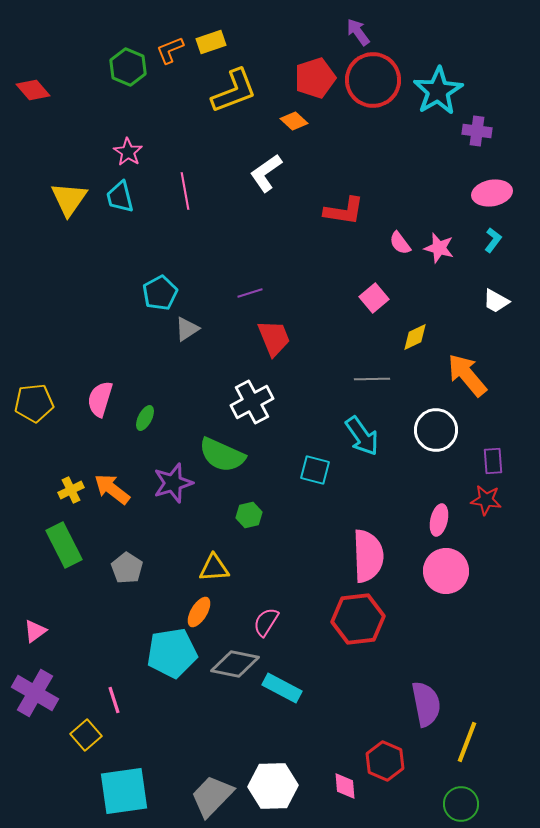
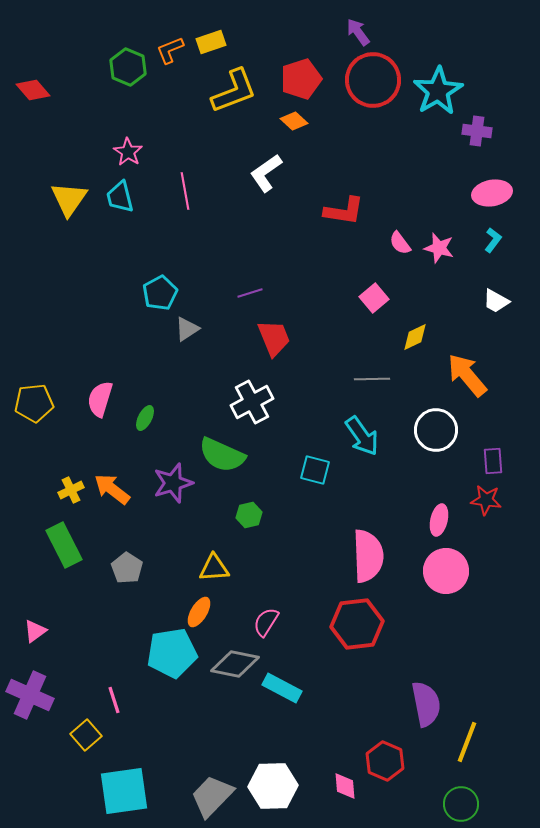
red pentagon at (315, 78): moved 14 px left, 1 px down
red hexagon at (358, 619): moved 1 px left, 5 px down
purple cross at (35, 693): moved 5 px left, 2 px down; rotated 6 degrees counterclockwise
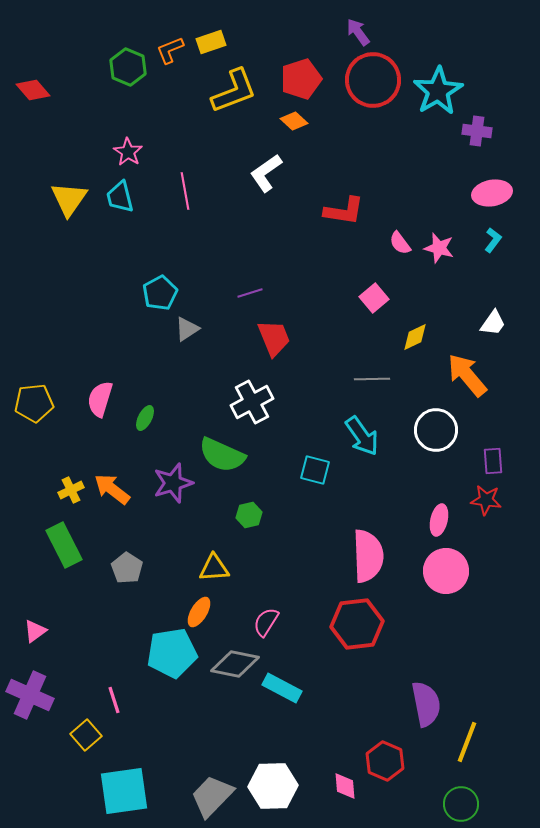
white trapezoid at (496, 301): moved 3 px left, 22 px down; rotated 84 degrees counterclockwise
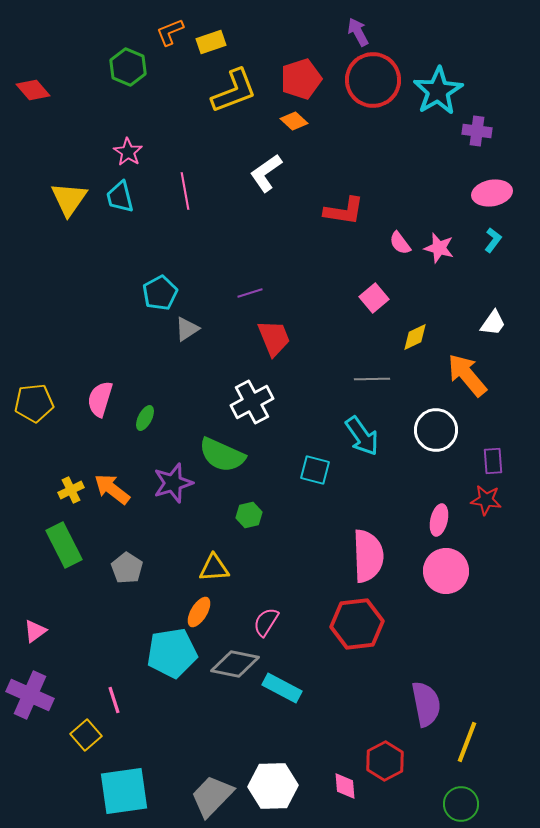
purple arrow at (358, 32): rotated 8 degrees clockwise
orange L-shape at (170, 50): moved 18 px up
red hexagon at (385, 761): rotated 9 degrees clockwise
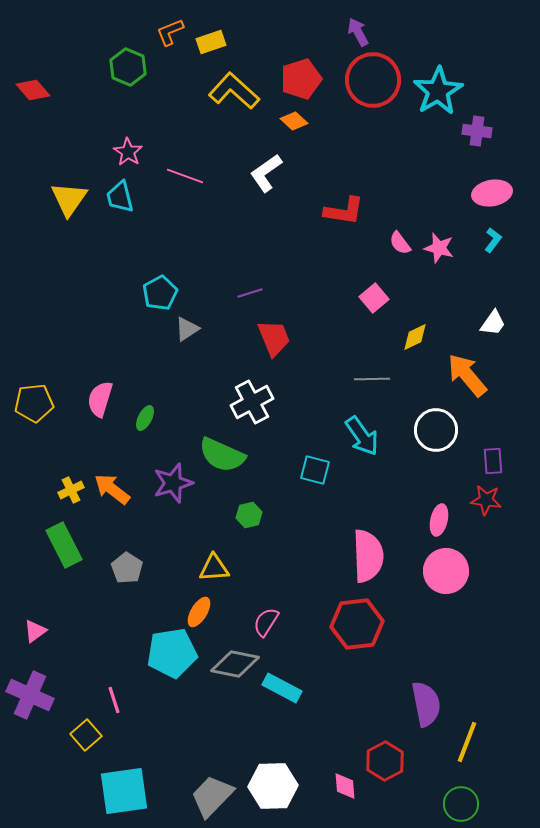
yellow L-shape at (234, 91): rotated 117 degrees counterclockwise
pink line at (185, 191): moved 15 px up; rotated 60 degrees counterclockwise
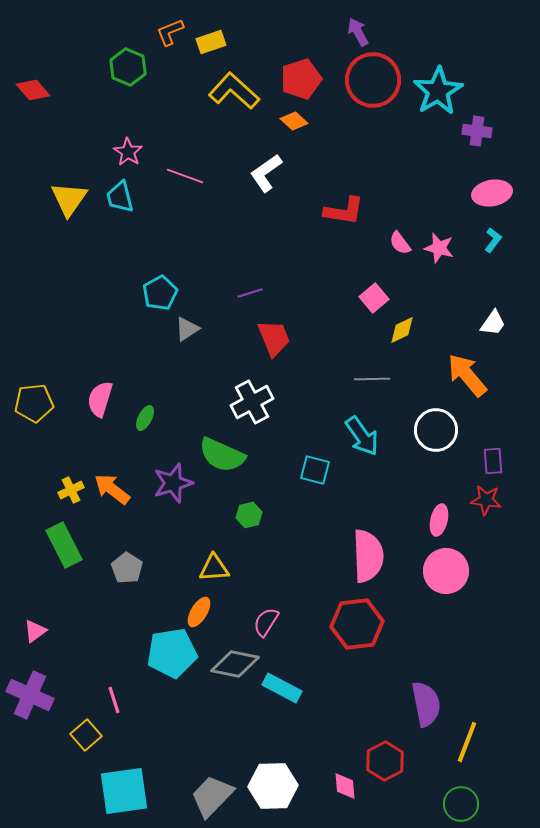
yellow diamond at (415, 337): moved 13 px left, 7 px up
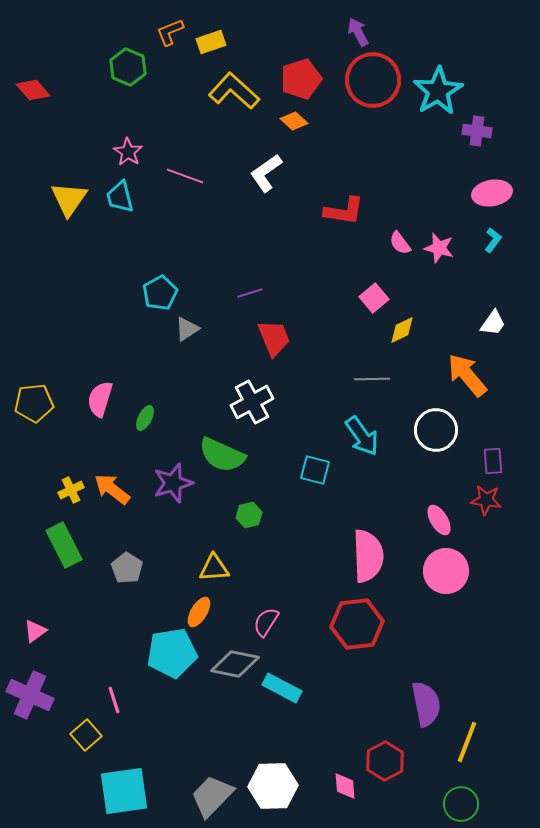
pink ellipse at (439, 520): rotated 44 degrees counterclockwise
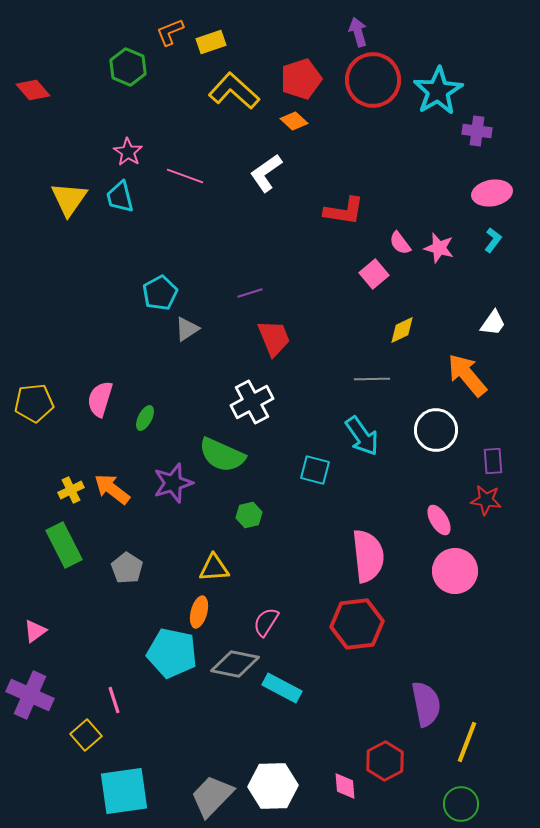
purple arrow at (358, 32): rotated 12 degrees clockwise
pink square at (374, 298): moved 24 px up
pink semicircle at (368, 556): rotated 4 degrees counterclockwise
pink circle at (446, 571): moved 9 px right
orange ellipse at (199, 612): rotated 16 degrees counterclockwise
cyan pentagon at (172, 653): rotated 21 degrees clockwise
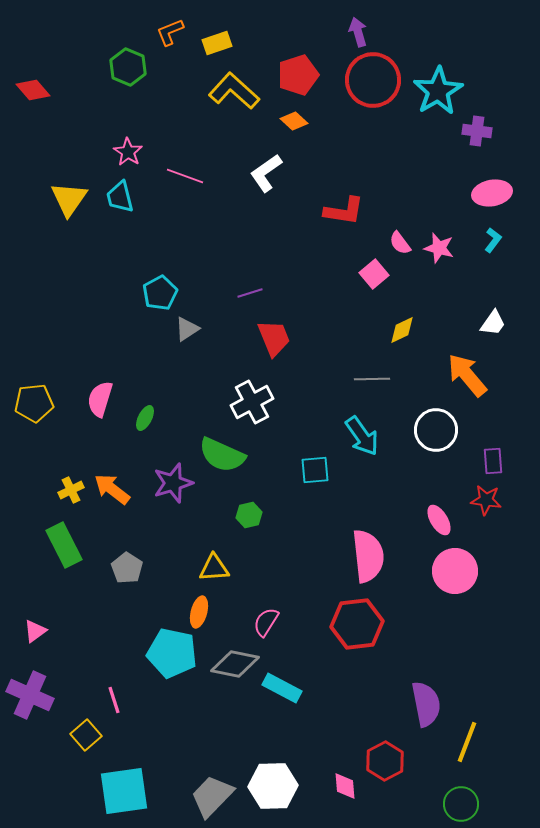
yellow rectangle at (211, 42): moved 6 px right, 1 px down
red pentagon at (301, 79): moved 3 px left, 4 px up
cyan square at (315, 470): rotated 20 degrees counterclockwise
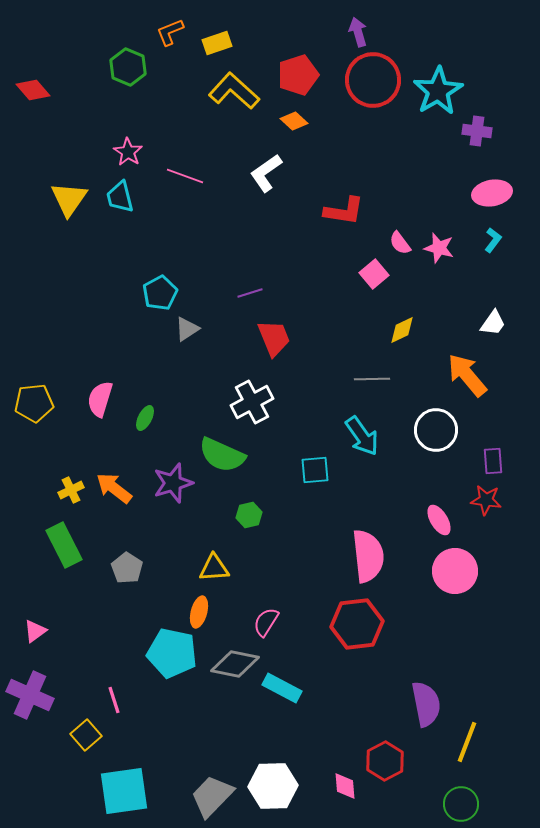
orange arrow at (112, 489): moved 2 px right, 1 px up
